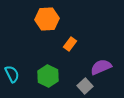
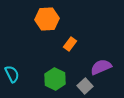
green hexagon: moved 7 px right, 3 px down
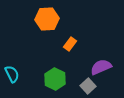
gray square: moved 3 px right
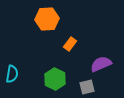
purple semicircle: moved 3 px up
cyan semicircle: rotated 36 degrees clockwise
gray square: moved 1 px left, 1 px down; rotated 28 degrees clockwise
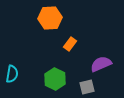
orange hexagon: moved 3 px right, 1 px up
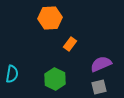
gray square: moved 12 px right
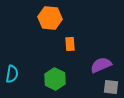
orange hexagon: rotated 10 degrees clockwise
orange rectangle: rotated 40 degrees counterclockwise
purple semicircle: moved 1 px down
gray square: moved 12 px right; rotated 21 degrees clockwise
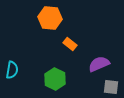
orange rectangle: rotated 48 degrees counterclockwise
purple semicircle: moved 2 px left, 1 px up
cyan semicircle: moved 4 px up
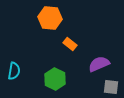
cyan semicircle: moved 2 px right, 1 px down
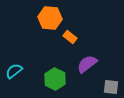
orange rectangle: moved 7 px up
purple semicircle: moved 12 px left; rotated 15 degrees counterclockwise
cyan semicircle: rotated 138 degrees counterclockwise
